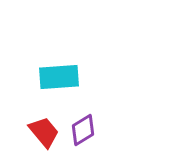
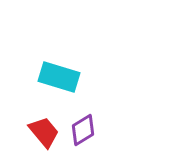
cyan rectangle: rotated 21 degrees clockwise
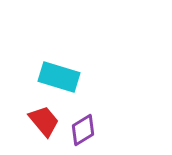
red trapezoid: moved 11 px up
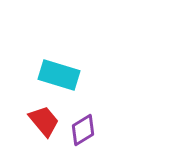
cyan rectangle: moved 2 px up
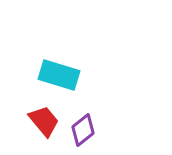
purple diamond: rotated 8 degrees counterclockwise
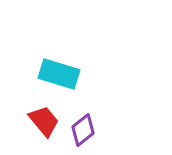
cyan rectangle: moved 1 px up
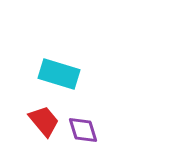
purple diamond: rotated 68 degrees counterclockwise
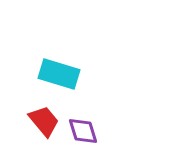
purple diamond: moved 1 px down
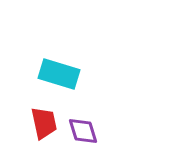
red trapezoid: moved 2 px down; rotated 28 degrees clockwise
